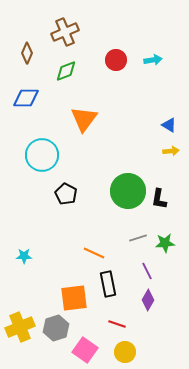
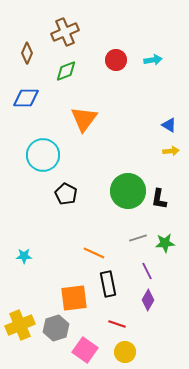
cyan circle: moved 1 px right
yellow cross: moved 2 px up
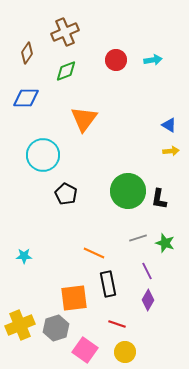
brown diamond: rotated 10 degrees clockwise
green star: rotated 24 degrees clockwise
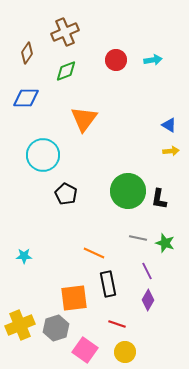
gray line: rotated 30 degrees clockwise
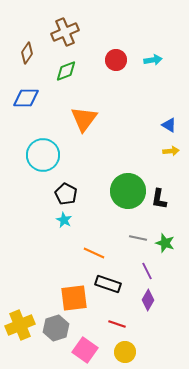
cyan star: moved 40 px right, 36 px up; rotated 28 degrees clockwise
black rectangle: rotated 60 degrees counterclockwise
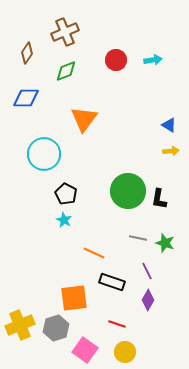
cyan circle: moved 1 px right, 1 px up
black rectangle: moved 4 px right, 2 px up
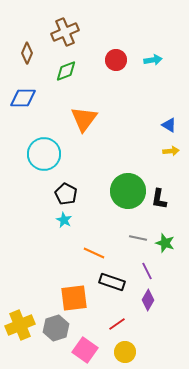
brown diamond: rotated 10 degrees counterclockwise
blue diamond: moved 3 px left
red line: rotated 54 degrees counterclockwise
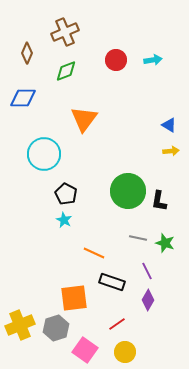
black L-shape: moved 2 px down
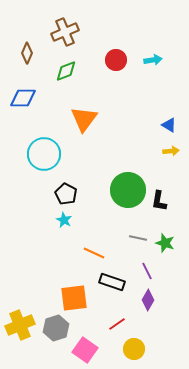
green circle: moved 1 px up
yellow circle: moved 9 px right, 3 px up
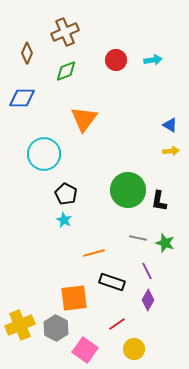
blue diamond: moved 1 px left
blue triangle: moved 1 px right
orange line: rotated 40 degrees counterclockwise
gray hexagon: rotated 15 degrees counterclockwise
